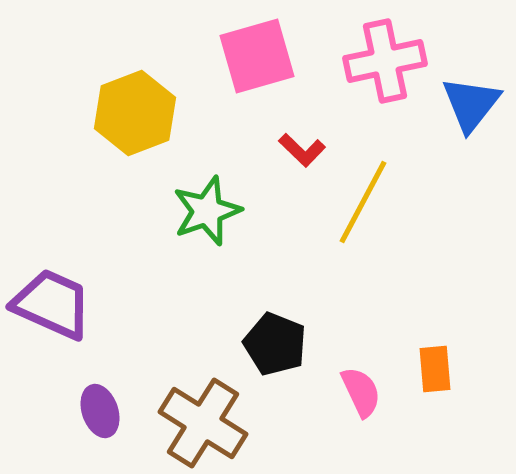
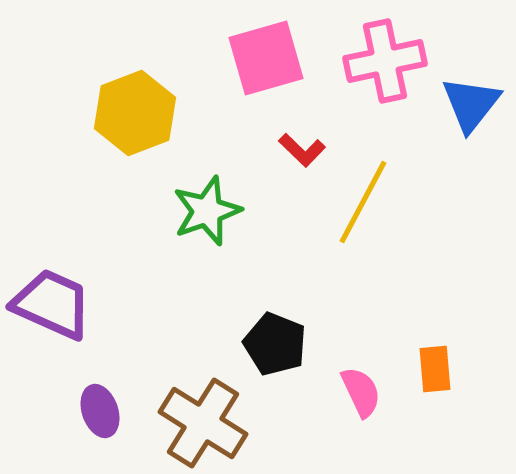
pink square: moved 9 px right, 2 px down
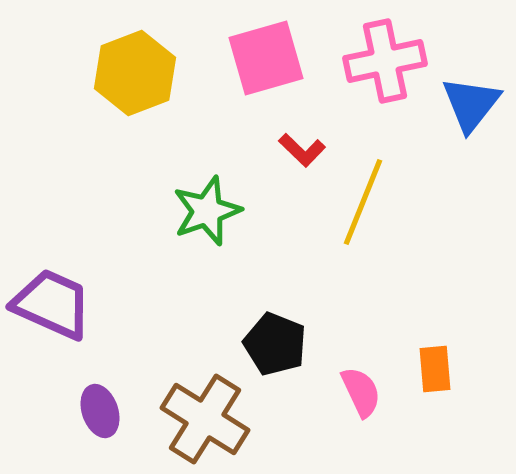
yellow hexagon: moved 40 px up
yellow line: rotated 6 degrees counterclockwise
brown cross: moved 2 px right, 4 px up
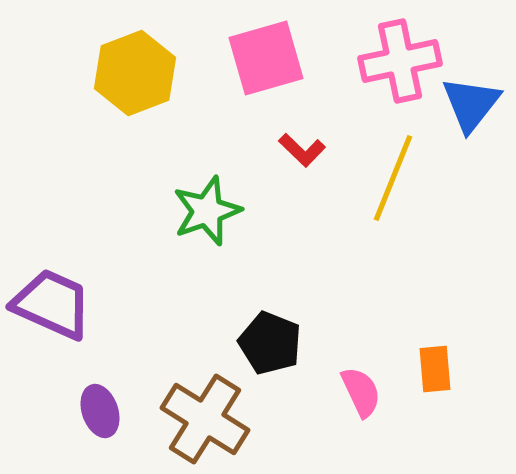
pink cross: moved 15 px right
yellow line: moved 30 px right, 24 px up
black pentagon: moved 5 px left, 1 px up
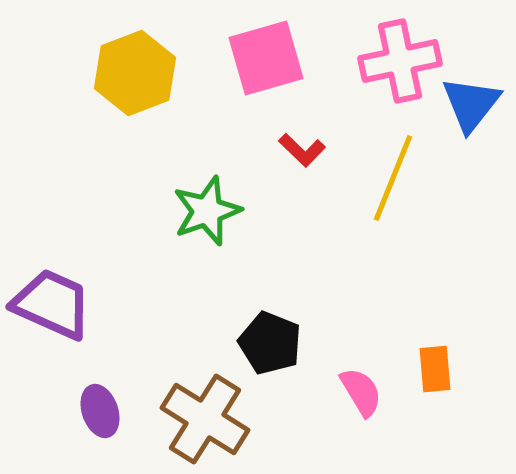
pink semicircle: rotated 6 degrees counterclockwise
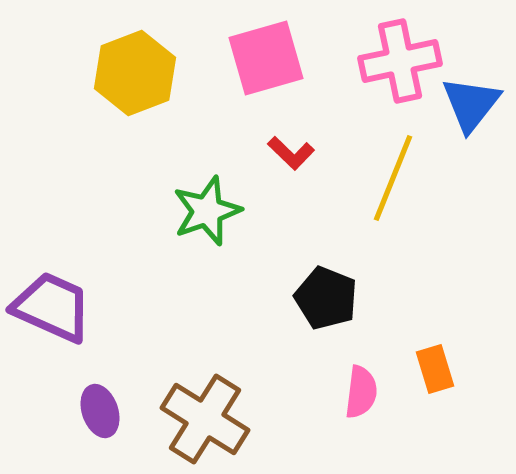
red L-shape: moved 11 px left, 3 px down
purple trapezoid: moved 3 px down
black pentagon: moved 56 px right, 45 px up
orange rectangle: rotated 12 degrees counterclockwise
pink semicircle: rotated 38 degrees clockwise
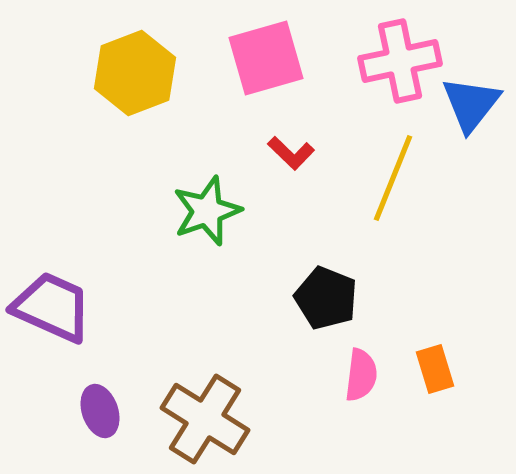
pink semicircle: moved 17 px up
